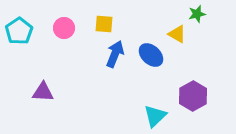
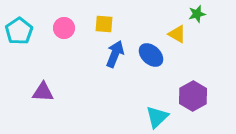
cyan triangle: moved 2 px right, 1 px down
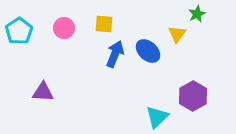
green star: rotated 12 degrees counterclockwise
yellow triangle: rotated 36 degrees clockwise
blue ellipse: moved 3 px left, 4 px up
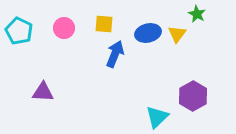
green star: rotated 18 degrees counterclockwise
cyan pentagon: rotated 12 degrees counterclockwise
blue ellipse: moved 18 px up; rotated 55 degrees counterclockwise
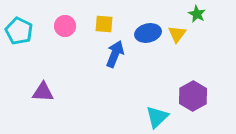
pink circle: moved 1 px right, 2 px up
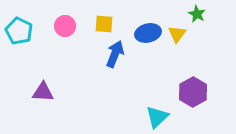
purple hexagon: moved 4 px up
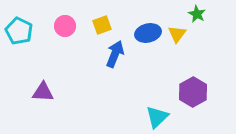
yellow square: moved 2 px left, 1 px down; rotated 24 degrees counterclockwise
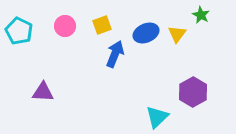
green star: moved 4 px right, 1 px down
blue ellipse: moved 2 px left; rotated 10 degrees counterclockwise
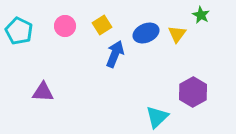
yellow square: rotated 12 degrees counterclockwise
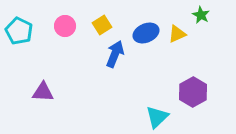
yellow triangle: rotated 30 degrees clockwise
